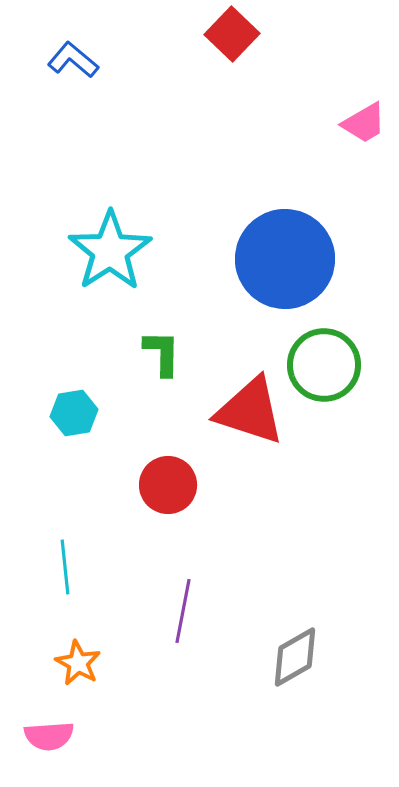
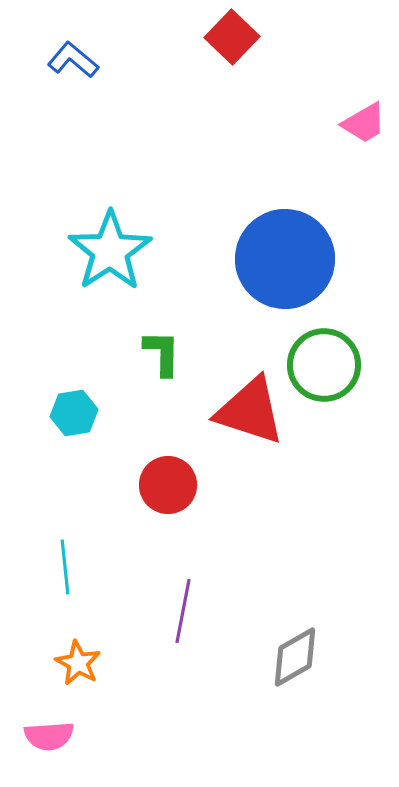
red square: moved 3 px down
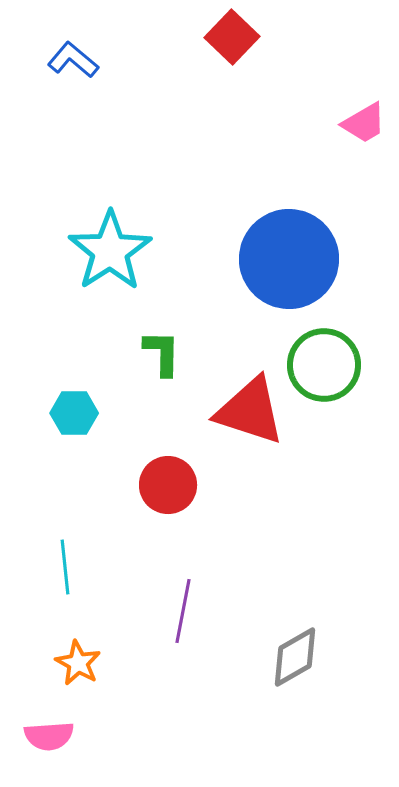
blue circle: moved 4 px right
cyan hexagon: rotated 9 degrees clockwise
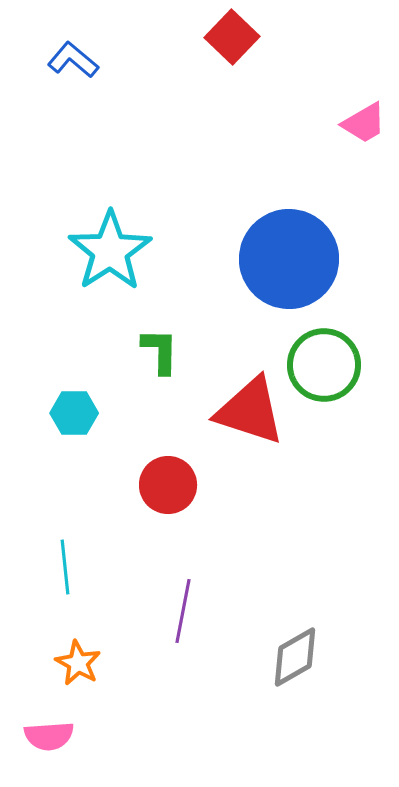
green L-shape: moved 2 px left, 2 px up
